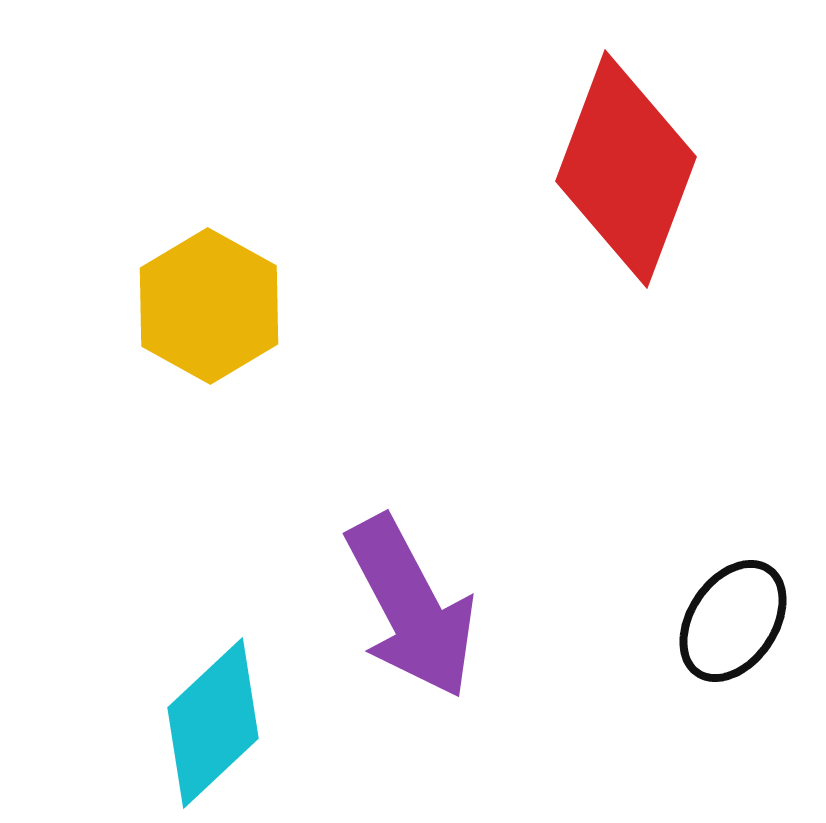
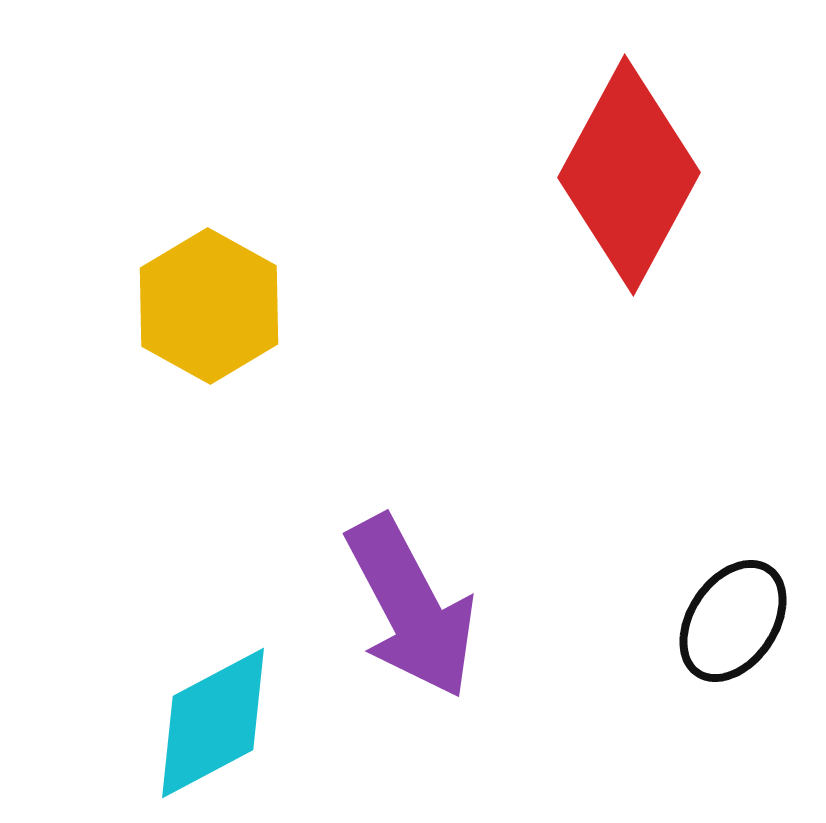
red diamond: moved 3 px right, 6 px down; rotated 8 degrees clockwise
cyan diamond: rotated 15 degrees clockwise
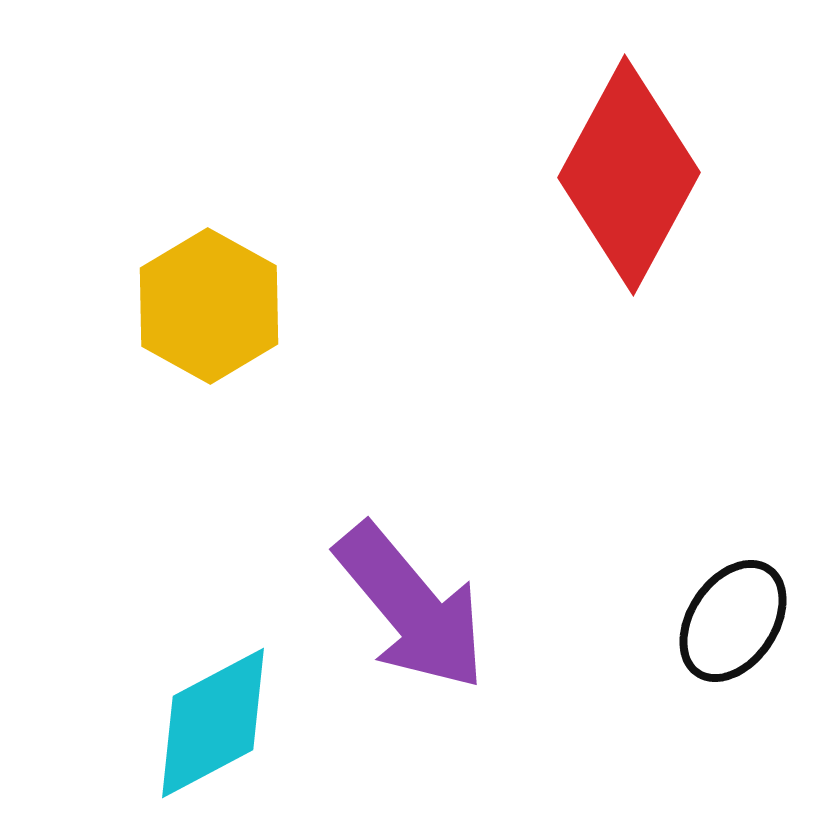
purple arrow: rotated 12 degrees counterclockwise
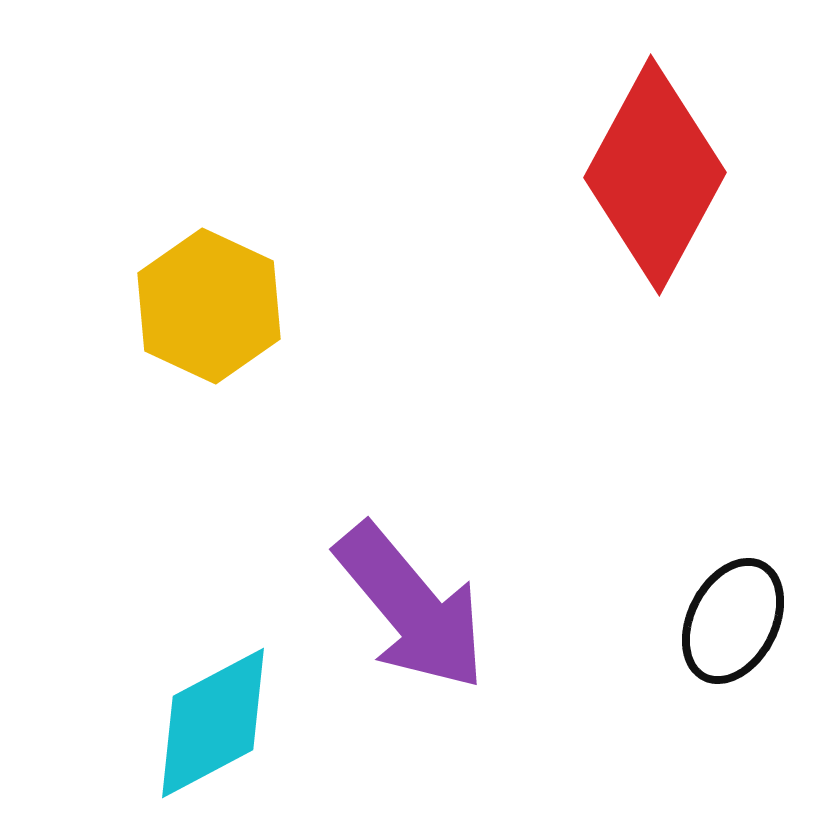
red diamond: moved 26 px right
yellow hexagon: rotated 4 degrees counterclockwise
black ellipse: rotated 7 degrees counterclockwise
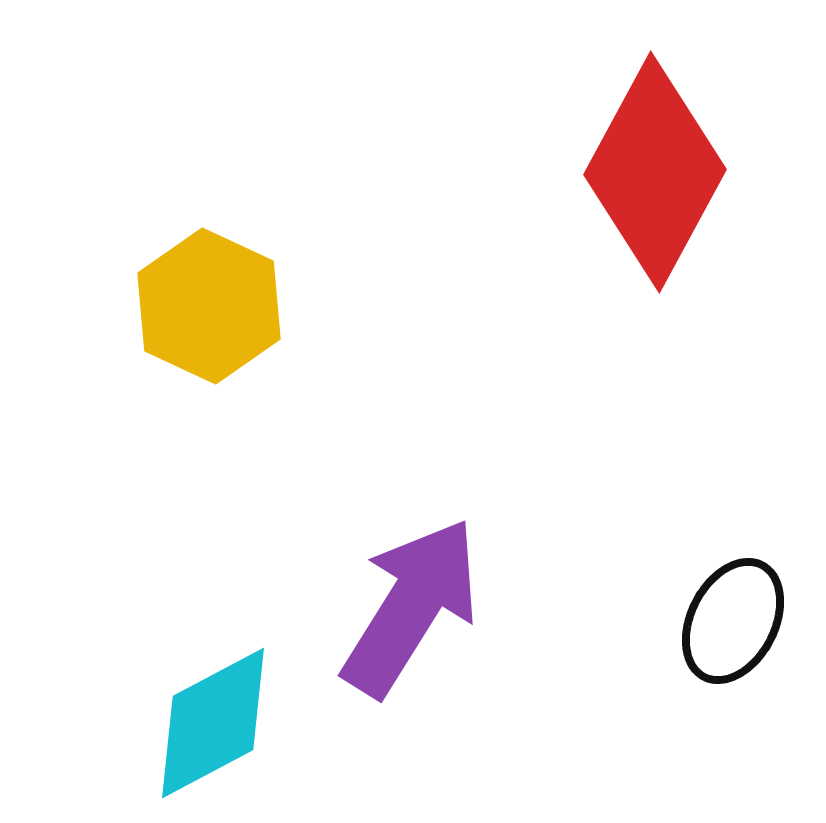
red diamond: moved 3 px up
purple arrow: rotated 108 degrees counterclockwise
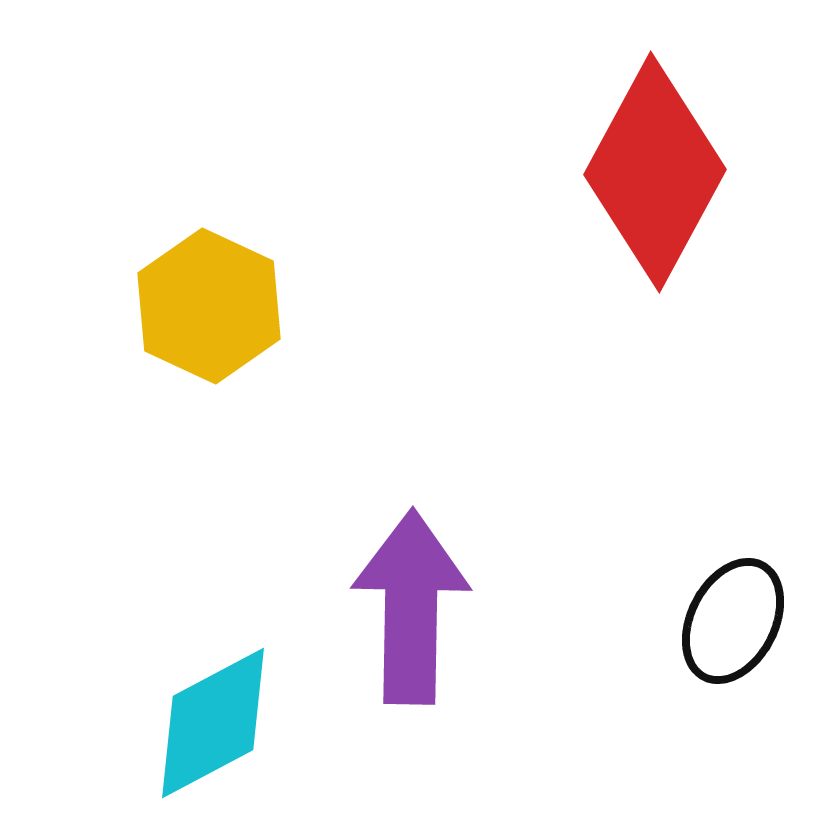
purple arrow: rotated 31 degrees counterclockwise
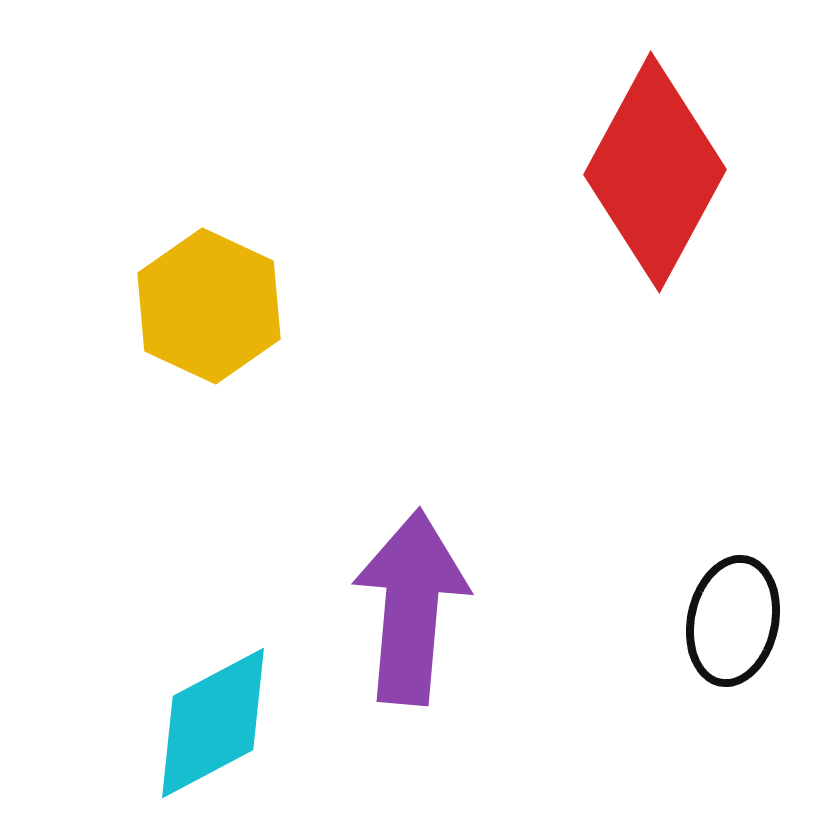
purple arrow: rotated 4 degrees clockwise
black ellipse: rotated 15 degrees counterclockwise
